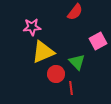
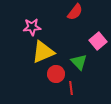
pink square: rotated 12 degrees counterclockwise
green triangle: moved 2 px right
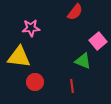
pink star: moved 1 px left, 1 px down
yellow triangle: moved 24 px left, 5 px down; rotated 30 degrees clockwise
green triangle: moved 4 px right, 1 px up; rotated 24 degrees counterclockwise
red circle: moved 21 px left, 8 px down
red line: moved 1 px right, 2 px up
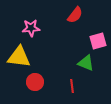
red semicircle: moved 3 px down
pink square: rotated 24 degrees clockwise
green triangle: moved 3 px right, 2 px down
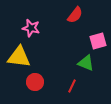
pink star: rotated 18 degrees clockwise
red line: rotated 32 degrees clockwise
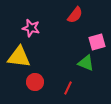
pink square: moved 1 px left, 1 px down
red line: moved 4 px left, 2 px down
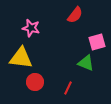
yellow triangle: moved 2 px right, 1 px down
